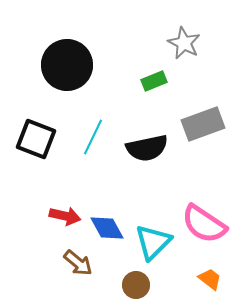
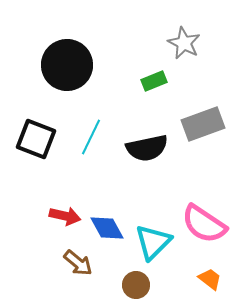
cyan line: moved 2 px left
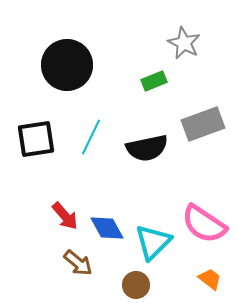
black square: rotated 30 degrees counterclockwise
red arrow: rotated 36 degrees clockwise
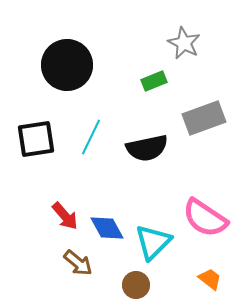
gray rectangle: moved 1 px right, 6 px up
pink semicircle: moved 1 px right, 6 px up
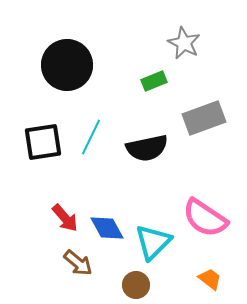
black square: moved 7 px right, 3 px down
red arrow: moved 2 px down
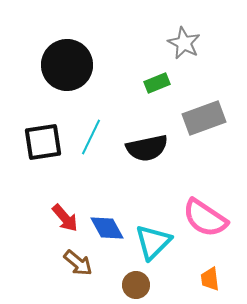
green rectangle: moved 3 px right, 2 px down
orange trapezoid: rotated 135 degrees counterclockwise
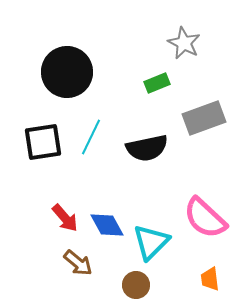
black circle: moved 7 px down
pink semicircle: rotated 9 degrees clockwise
blue diamond: moved 3 px up
cyan triangle: moved 2 px left
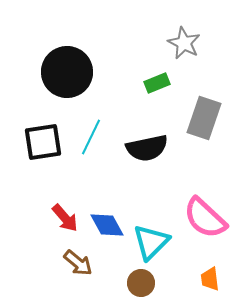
gray rectangle: rotated 51 degrees counterclockwise
brown circle: moved 5 px right, 2 px up
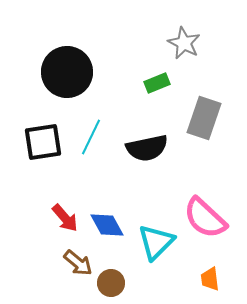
cyan triangle: moved 5 px right
brown circle: moved 30 px left
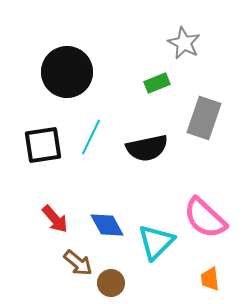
black square: moved 3 px down
red arrow: moved 10 px left, 1 px down
